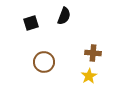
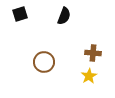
black square: moved 11 px left, 9 px up
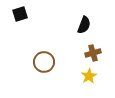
black semicircle: moved 20 px right, 9 px down
brown cross: rotated 21 degrees counterclockwise
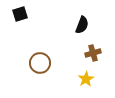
black semicircle: moved 2 px left
brown circle: moved 4 px left, 1 px down
yellow star: moved 3 px left, 3 px down
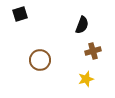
brown cross: moved 2 px up
brown circle: moved 3 px up
yellow star: rotated 14 degrees clockwise
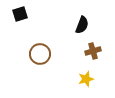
brown circle: moved 6 px up
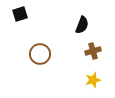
yellow star: moved 7 px right, 1 px down
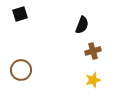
brown circle: moved 19 px left, 16 px down
